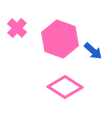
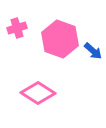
pink cross: rotated 30 degrees clockwise
pink diamond: moved 27 px left, 6 px down
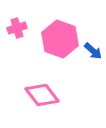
pink diamond: moved 4 px right, 2 px down; rotated 20 degrees clockwise
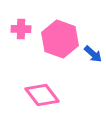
pink cross: moved 4 px right, 1 px down; rotated 18 degrees clockwise
blue arrow: moved 3 px down
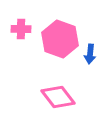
blue arrow: moved 3 px left; rotated 54 degrees clockwise
pink diamond: moved 16 px right, 2 px down
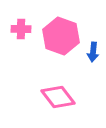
pink hexagon: moved 1 px right, 3 px up
blue arrow: moved 3 px right, 2 px up
